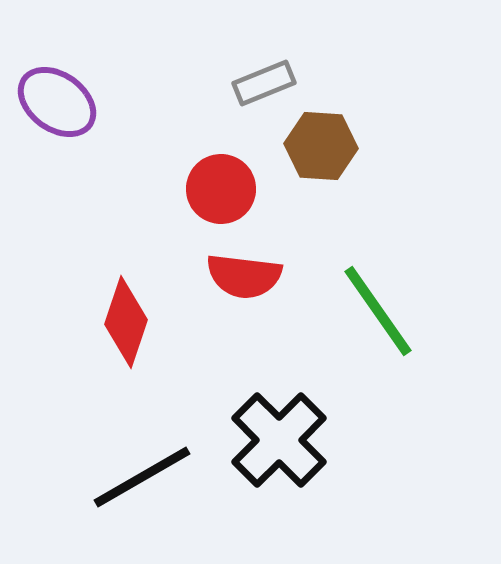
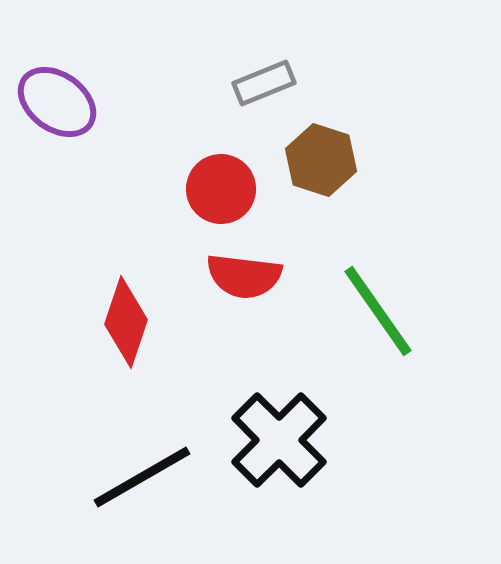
brown hexagon: moved 14 px down; rotated 14 degrees clockwise
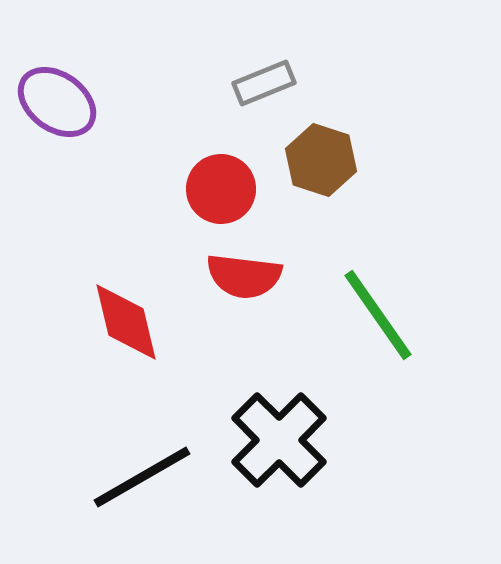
green line: moved 4 px down
red diamond: rotated 32 degrees counterclockwise
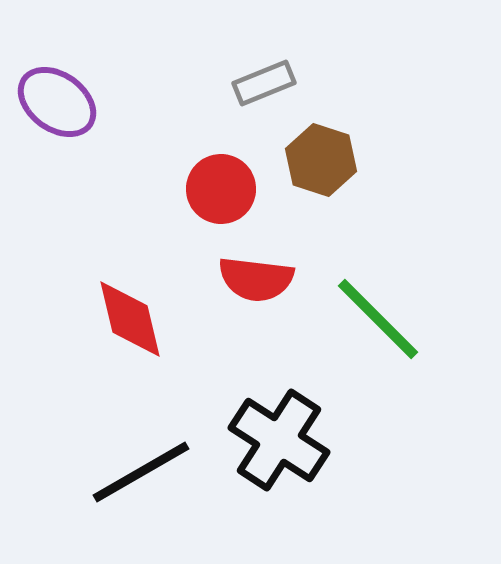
red semicircle: moved 12 px right, 3 px down
green line: moved 4 px down; rotated 10 degrees counterclockwise
red diamond: moved 4 px right, 3 px up
black cross: rotated 12 degrees counterclockwise
black line: moved 1 px left, 5 px up
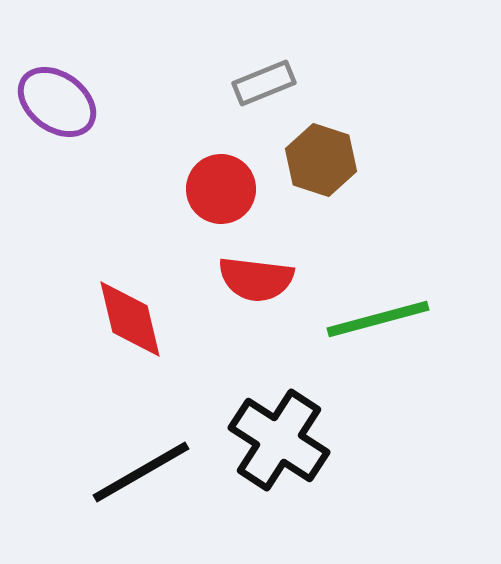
green line: rotated 60 degrees counterclockwise
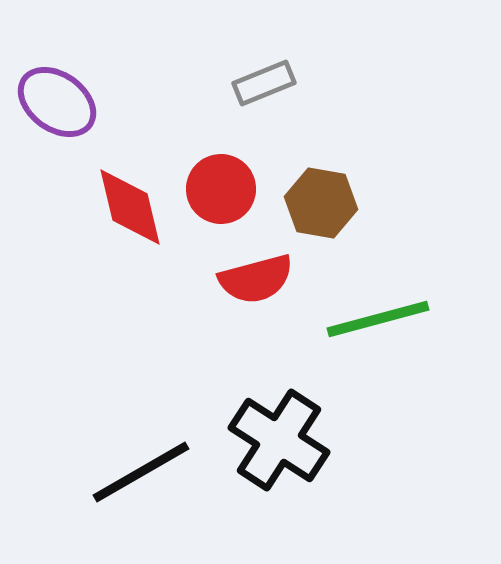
brown hexagon: moved 43 px down; rotated 8 degrees counterclockwise
red semicircle: rotated 22 degrees counterclockwise
red diamond: moved 112 px up
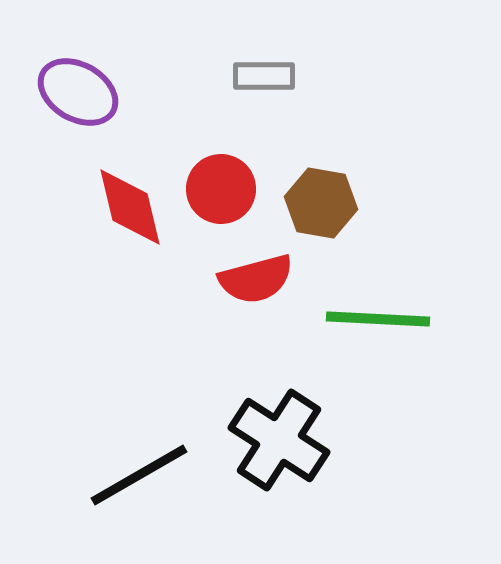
gray rectangle: moved 7 px up; rotated 22 degrees clockwise
purple ellipse: moved 21 px right, 10 px up; rotated 6 degrees counterclockwise
green line: rotated 18 degrees clockwise
black line: moved 2 px left, 3 px down
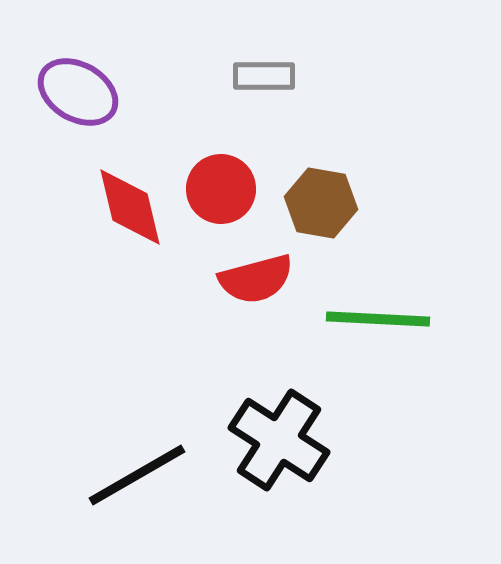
black line: moved 2 px left
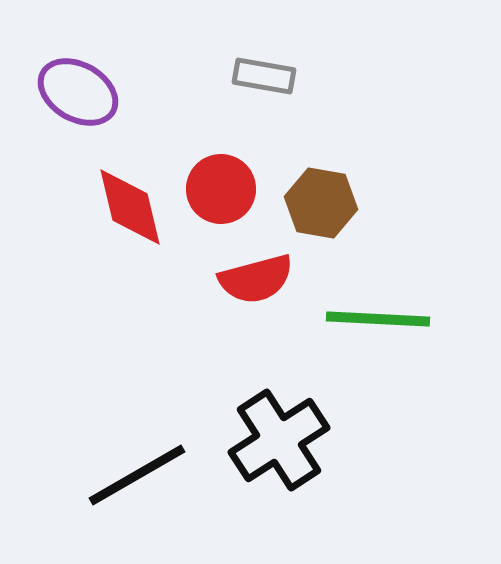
gray rectangle: rotated 10 degrees clockwise
black cross: rotated 24 degrees clockwise
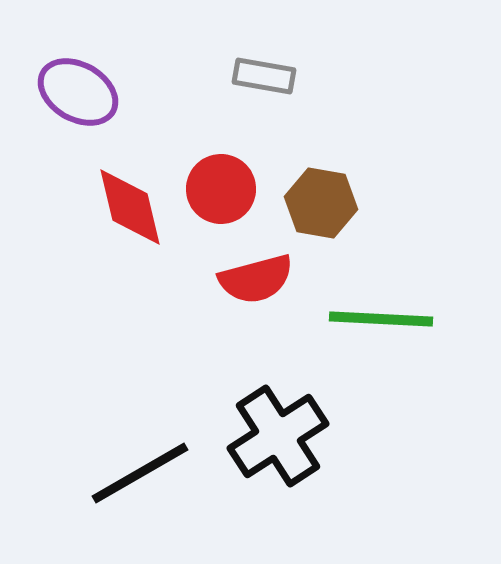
green line: moved 3 px right
black cross: moved 1 px left, 4 px up
black line: moved 3 px right, 2 px up
